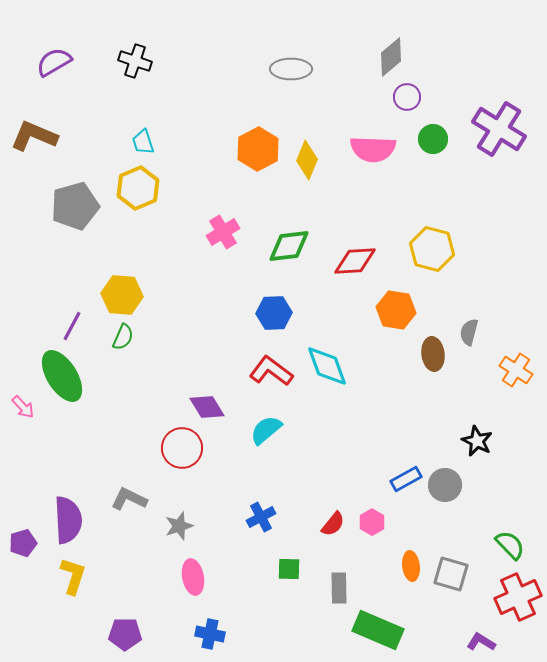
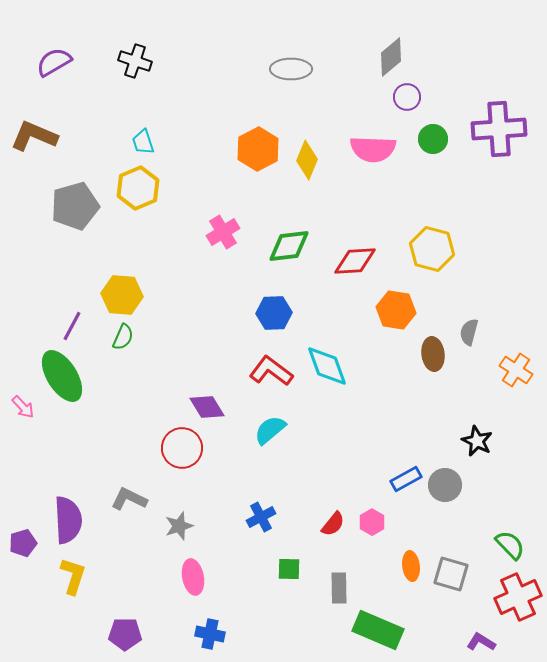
purple cross at (499, 129): rotated 36 degrees counterclockwise
cyan semicircle at (266, 430): moved 4 px right
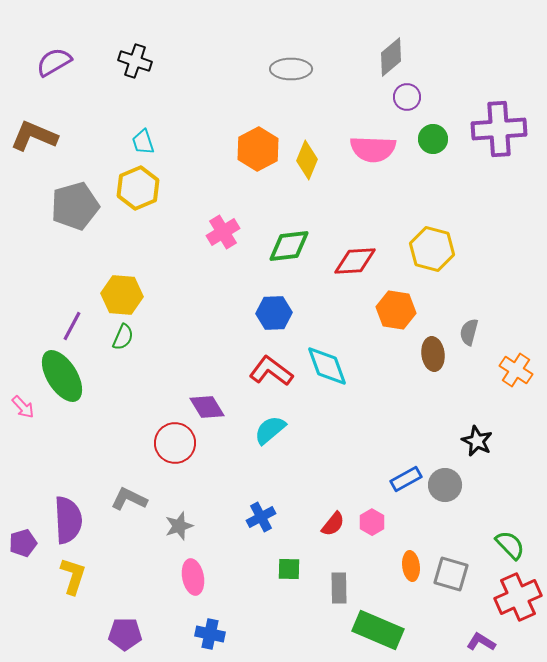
red circle at (182, 448): moved 7 px left, 5 px up
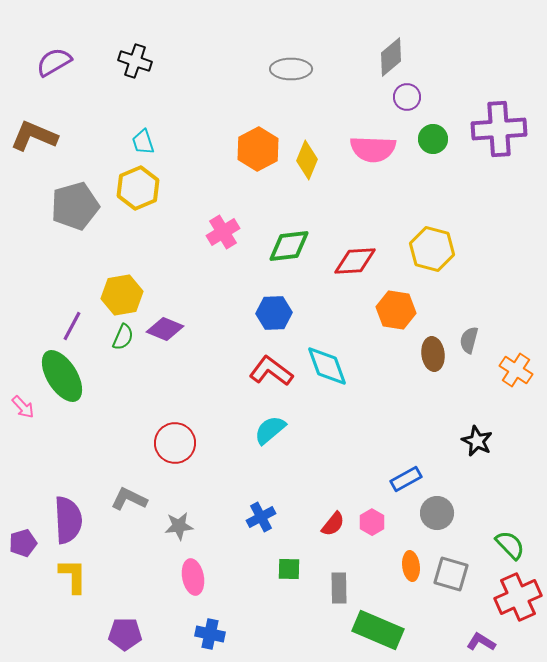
yellow hexagon at (122, 295): rotated 15 degrees counterclockwise
gray semicircle at (469, 332): moved 8 px down
purple diamond at (207, 407): moved 42 px left, 78 px up; rotated 36 degrees counterclockwise
gray circle at (445, 485): moved 8 px left, 28 px down
gray star at (179, 526): rotated 12 degrees clockwise
yellow L-shape at (73, 576): rotated 18 degrees counterclockwise
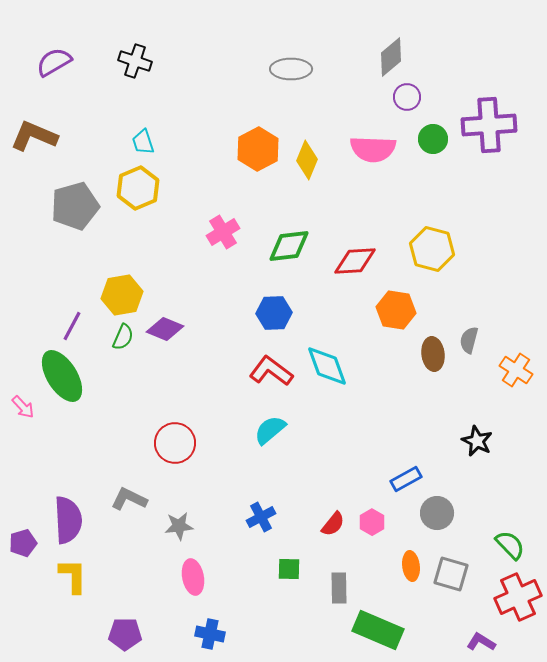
purple cross at (499, 129): moved 10 px left, 4 px up
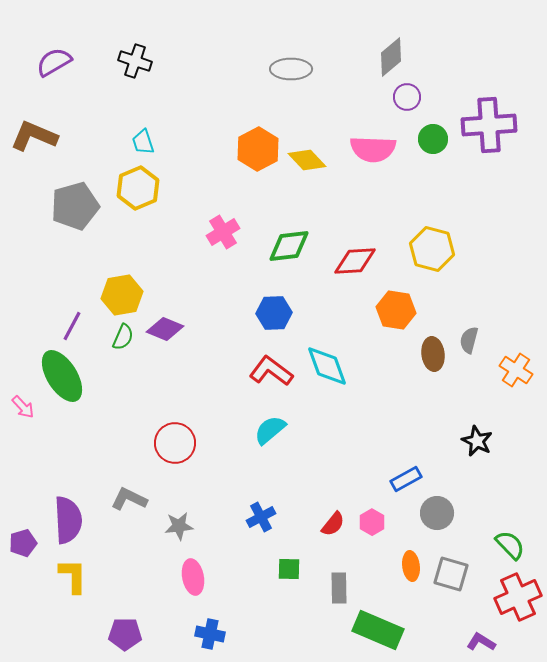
yellow diamond at (307, 160): rotated 66 degrees counterclockwise
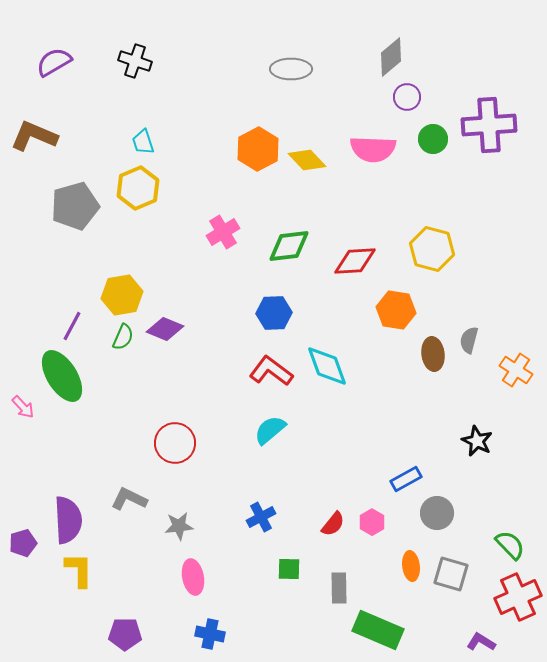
yellow L-shape at (73, 576): moved 6 px right, 6 px up
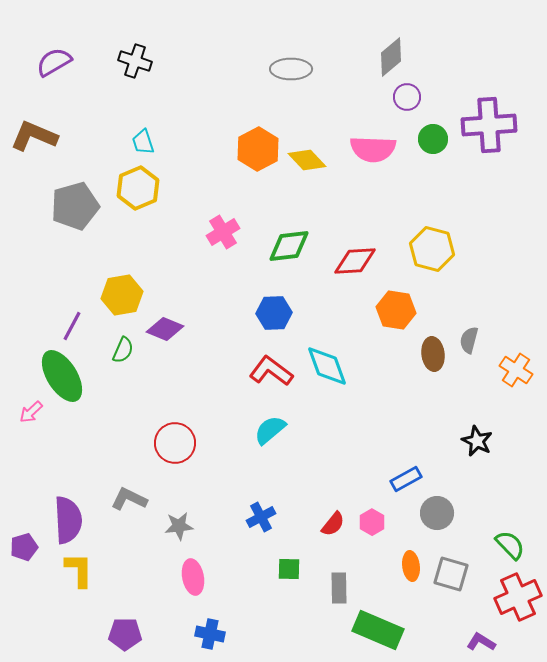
green semicircle at (123, 337): moved 13 px down
pink arrow at (23, 407): moved 8 px right, 5 px down; rotated 90 degrees clockwise
purple pentagon at (23, 543): moved 1 px right, 4 px down
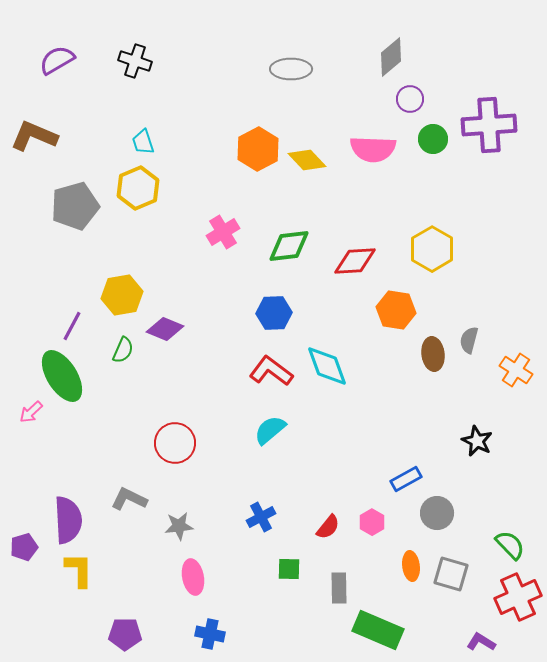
purple semicircle at (54, 62): moved 3 px right, 2 px up
purple circle at (407, 97): moved 3 px right, 2 px down
yellow hexagon at (432, 249): rotated 15 degrees clockwise
red semicircle at (333, 524): moved 5 px left, 3 px down
